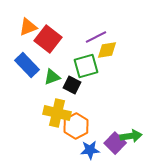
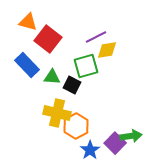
orange triangle: moved 5 px up; rotated 36 degrees clockwise
green triangle: rotated 24 degrees clockwise
blue star: rotated 30 degrees counterclockwise
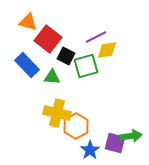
black square: moved 6 px left, 29 px up
purple square: rotated 30 degrees counterclockwise
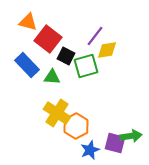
purple line: moved 1 px left, 1 px up; rotated 25 degrees counterclockwise
yellow cross: rotated 20 degrees clockwise
blue star: rotated 12 degrees clockwise
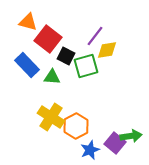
yellow cross: moved 6 px left, 4 px down
purple square: rotated 25 degrees clockwise
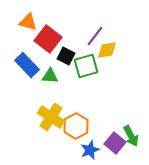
green triangle: moved 2 px left, 1 px up
green arrow: rotated 70 degrees clockwise
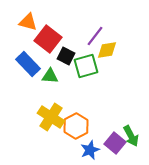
blue rectangle: moved 1 px right, 1 px up
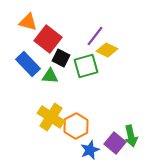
yellow diamond: rotated 35 degrees clockwise
black square: moved 5 px left, 2 px down
green arrow: rotated 15 degrees clockwise
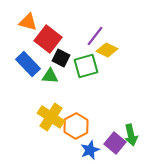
green arrow: moved 1 px up
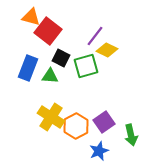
orange triangle: moved 3 px right, 5 px up
red square: moved 8 px up
blue rectangle: moved 4 px down; rotated 65 degrees clockwise
purple square: moved 11 px left, 21 px up; rotated 15 degrees clockwise
blue star: moved 9 px right, 1 px down
